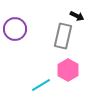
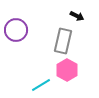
purple circle: moved 1 px right, 1 px down
gray rectangle: moved 5 px down
pink hexagon: moved 1 px left
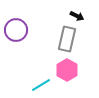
gray rectangle: moved 4 px right, 2 px up
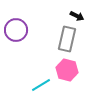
pink hexagon: rotated 15 degrees counterclockwise
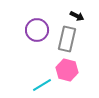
purple circle: moved 21 px right
cyan line: moved 1 px right
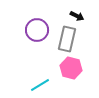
pink hexagon: moved 4 px right, 2 px up
cyan line: moved 2 px left
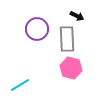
purple circle: moved 1 px up
gray rectangle: rotated 15 degrees counterclockwise
cyan line: moved 20 px left
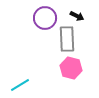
purple circle: moved 8 px right, 11 px up
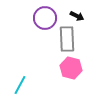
cyan line: rotated 30 degrees counterclockwise
